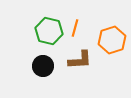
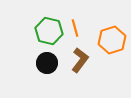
orange line: rotated 30 degrees counterclockwise
brown L-shape: rotated 50 degrees counterclockwise
black circle: moved 4 px right, 3 px up
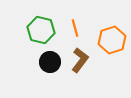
green hexagon: moved 8 px left, 1 px up
black circle: moved 3 px right, 1 px up
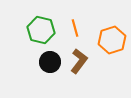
brown L-shape: moved 1 px left, 1 px down
